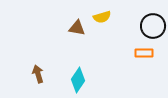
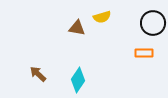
black circle: moved 3 px up
brown arrow: rotated 30 degrees counterclockwise
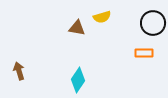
brown arrow: moved 19 px left, 3 px up; rotated 30 degrees clockwise
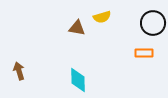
cyan diamond: rotated 35 degrees counterclockwise
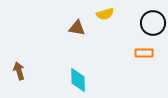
yellow semicircle: moved 3 px right, 3 px up
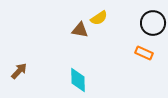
yellow semicircle: moved 6 px left, 4 px down; rotated 18 degrees counterclockwise
brown triangle: moved 3 px right, 2 px down
orange rectangle: rotated 24 degrees clockwise
brown arrow: rotated 60 degrees clockwise
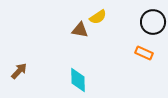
yellow semicircle: moved 1 px left, 1 px up
black circle: moved 1 px up
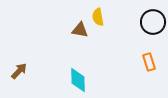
yellow semicircle: rotated 114 degrees clockwise
orange rectangle: moved 5 px right, 9 px down; rotated 48 degrees clockwise
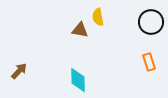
black circle: moved 2 px left
